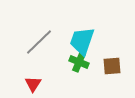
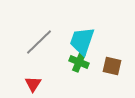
brown square: rotated 18 degrees clockwise
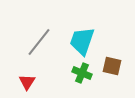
gray line: rotated 8 degrees counterclockwise
green cross: moved 3 px right, 11 px down
red triangle: moved 6 px left, 2 px up
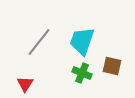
red triangle: moved 2 px left, 2 px down
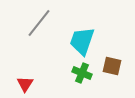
gray line: moved 19 px up
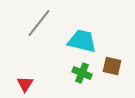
cyan trapezoid: rotated 84 degrees clockwise
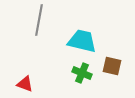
gray line: moved 3 px up; rotated 28 degrees counterclockwise
red triangle: rotated 42 degrees counterclockwise
